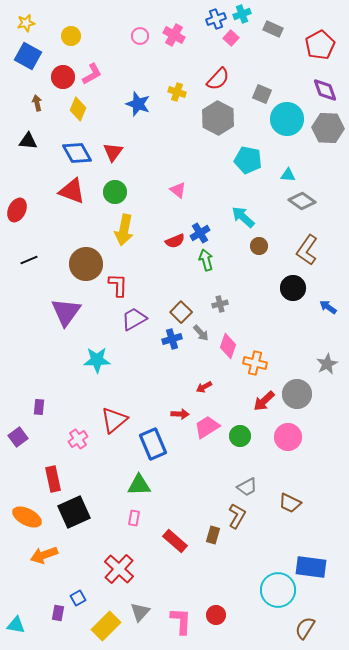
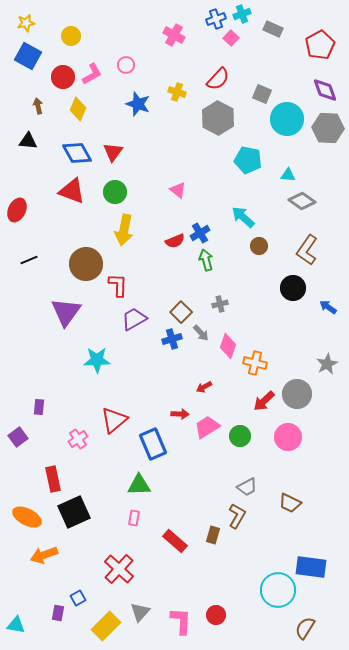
pink circle at (140, 36): moved 14 px left, 29 px down
brown arrow at (37, 103): moved 1 px right, 3 px down
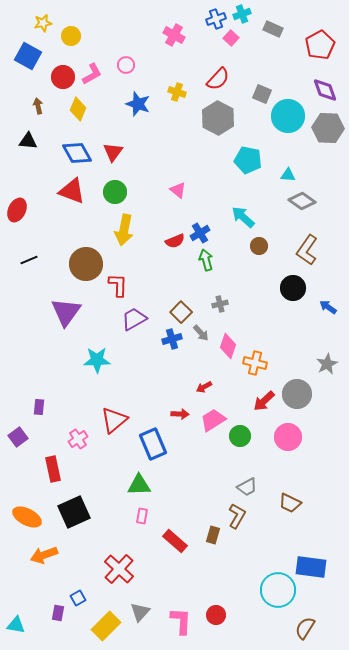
yellow star at (26, 23): moved 17 px right
cyan circle at (287, 119): moved 1 px right, 3 px up
pink trapezoid at (207, 427): moved 6 px right, 7 px up
red rectangle at (53, 479): moved 10 px up
pink rectangle at (134, 518): moved 8 px right, 2 px up
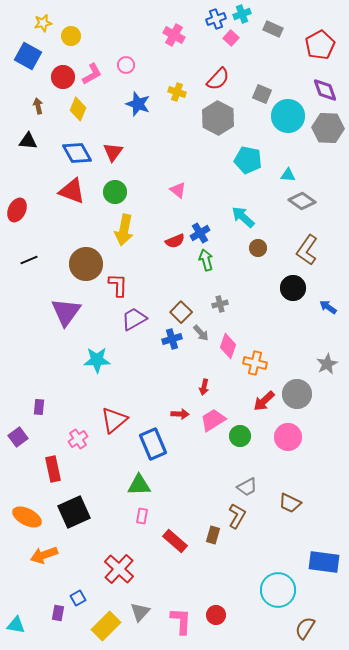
brown circle at (259, 246): moved 1 px left, 2 px down
red arrow at (204, 387): rotated 49 degrees counterclockwise
blue rectangle at (311, 567): moved 13 px right, 5 px up
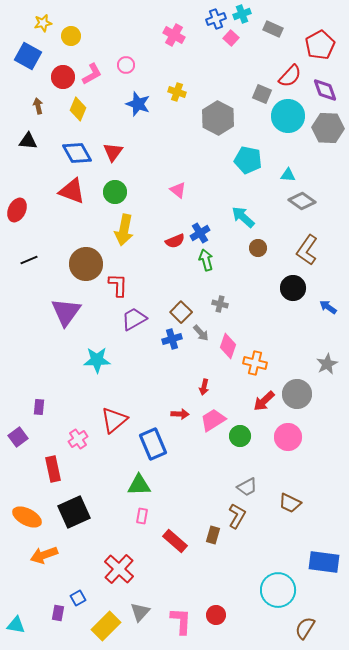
red semicircle at (218, 79): moved 72 px right, 3 px up
gray cross at (220, 304): rotated 28 degrees clockwise
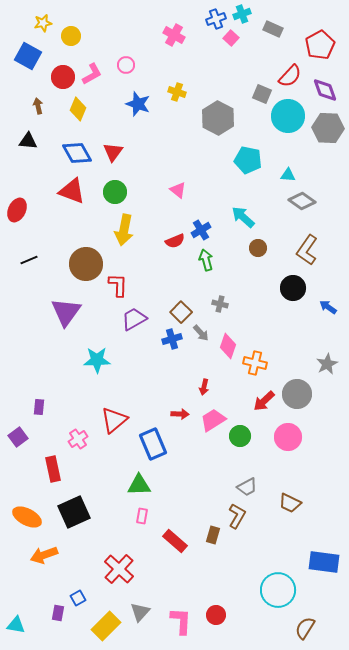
blue cross at (200, 233): moved 1 px right, 3 px up
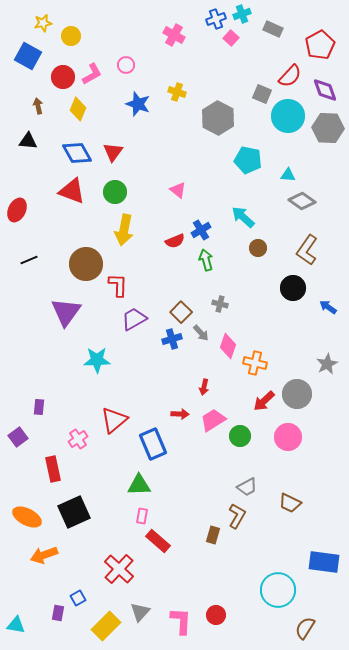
red rectangle at (175, 541): moved 17 px left
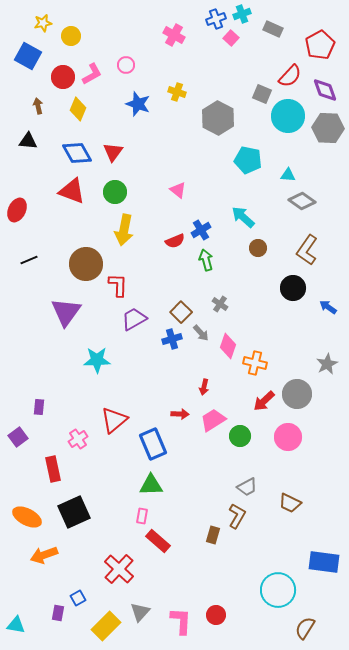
gray cross at (220, 304): rotated 21 degrees clockwise
green triangle at (139, 485): moved 12 px right
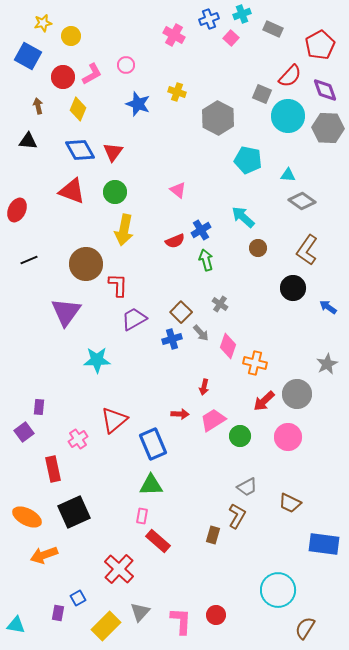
blue cross at (216, 19): moved 7 px left
blue diamond at (77, 153): moved 3 px right, 3 px up
purple square at (18, 437): moved 6 px right, 5 px up
blue rectangle at (324, 562): moved 18 px up
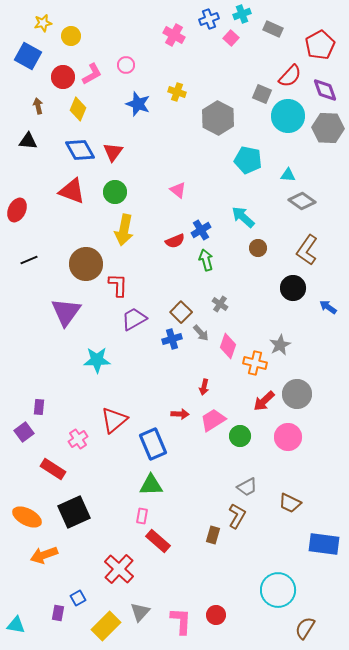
gray star at (327, 364): moved 47 px left, 19 px up
red rectangle at (53, 469): rotated 45 degrees counterclockwise
